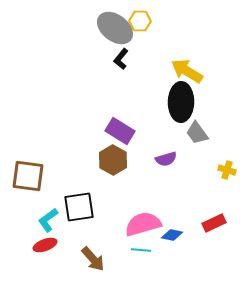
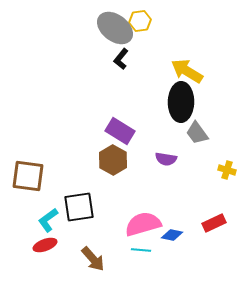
yellow hexagon: rotated 10 degrees counterclockwise
purple semicircle: rotated 25 degrees clockwise
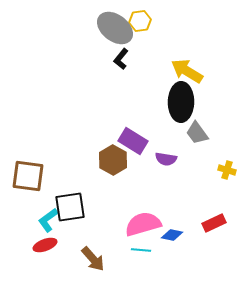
purple rectangle: moved 13 px right, 10 px down
black square: moved 9 px left
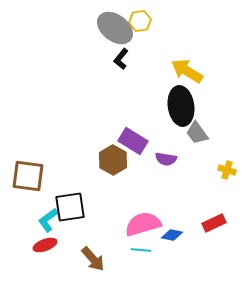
black ellipse: moved 4 px down; rotated 9 degrees counterclockwise
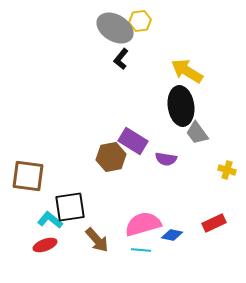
gray ellipse: rotated 6 degrees counterclockwise
brown hexagon: moved 2 px left, 3 px up; rotated 20 degrees clockwise
cyan L-shape: moved 2 px right; rotated 75 degrees clockwise
brown arrow: moved 4 px right, 19 px up
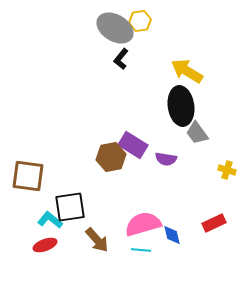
purple rectangle: moved 4 px down
blue diamond: rotated 65 degrees clockwise
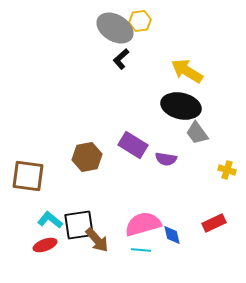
black L-shape: rotated 10 degrees clockwise
black ellipse: rotated 69 degrees counterclockwise
brown hexagon: moved 24 px left
black square: moved 9 px right, 18 px down
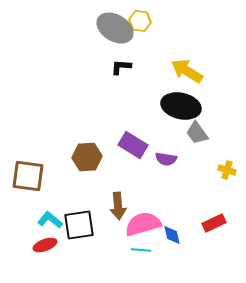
yellow hexagon: rotated 15 degrees clockwise
black L-shape: moved 8 px down; rotated 45 degrees clockwise
brown hexagon: rotated 8 degrees clockwise
brown arrow: moved 21 px right, 34 px up; rotated 36 degrees clockwise
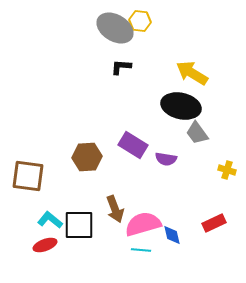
yellow arrow: moved 5 px right, 2 px down
brown arrow: moved 3 px left, 3 px down; rotated 16 degrees counterclockwise
black square: rotated 8 degrees clockwise
